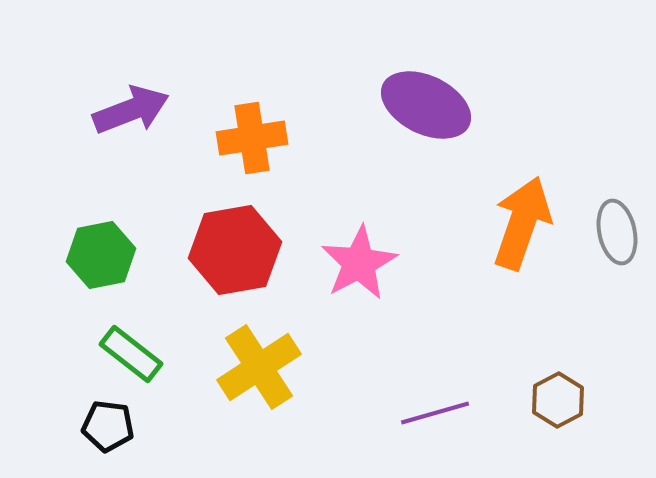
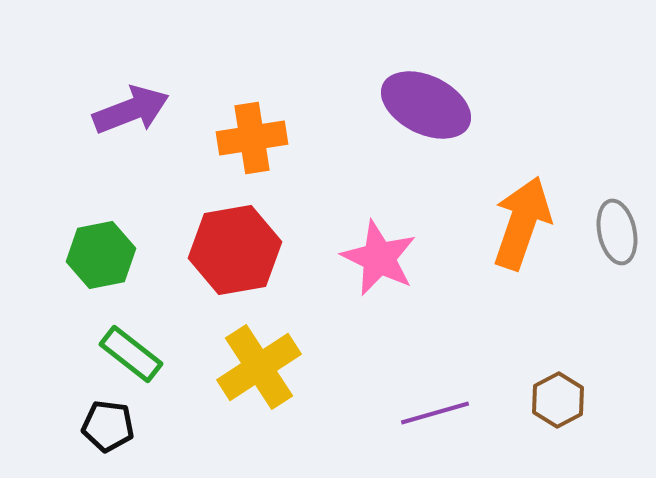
pink star: moved 20 px right, 5 px up; rotated 18 degrees counterclockwise
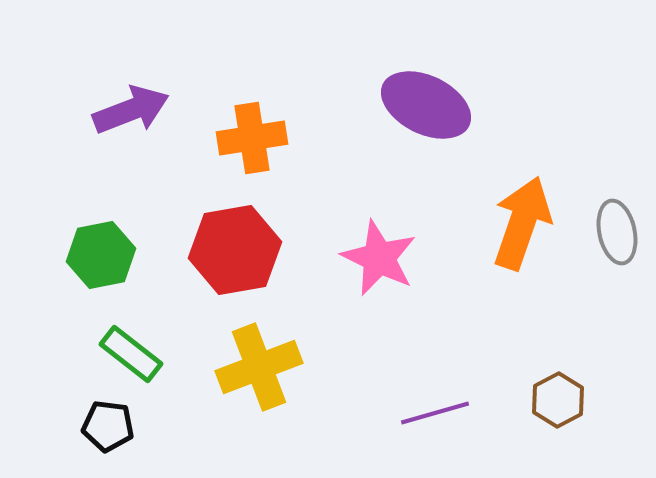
yellow cross: rotated 12 degrees clockwise
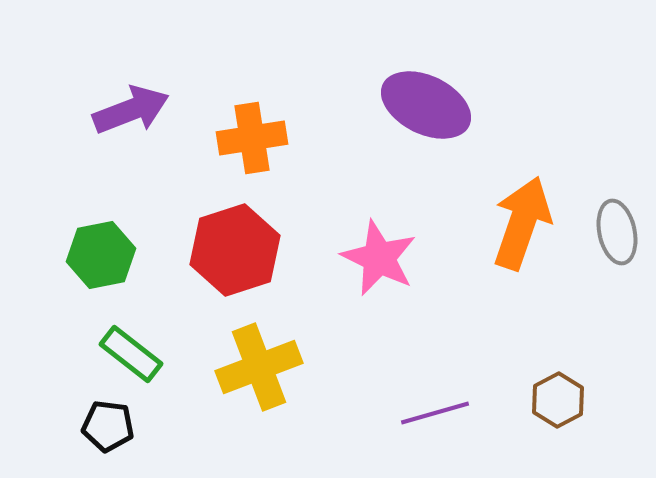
red hexagon: rotated 8 degrees counterclockwise
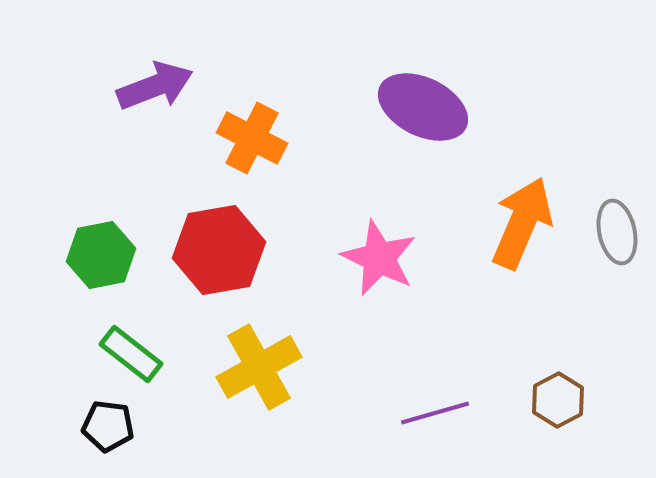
purple ellipse: moved 3 px left, 2 px down
purple arrow: moved 24 px right, 24 px up
orange cross: rotated 36 degrees clockwise
orange arrow: rotated 4 degrees clockwise
red hexagon: moved 16 px left; rotated 8 degrees clockwise
yellow cross: rotated 8 degrees counterclockwise
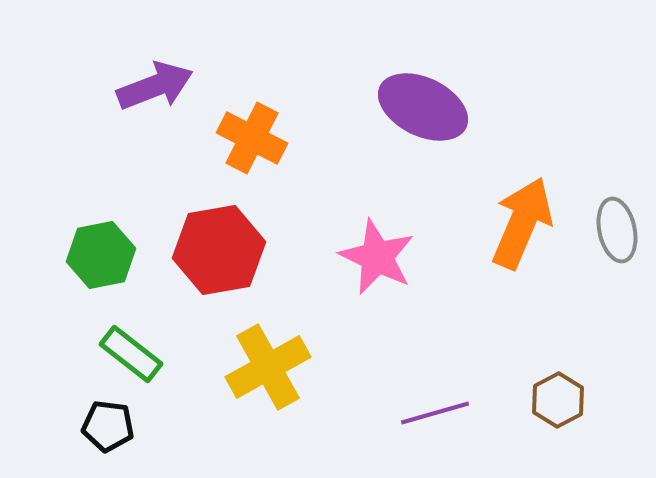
gray ellipse: moved 2 px up
pink star: moved 2 px left, 1 px up
yellow cross: moved 9 px right
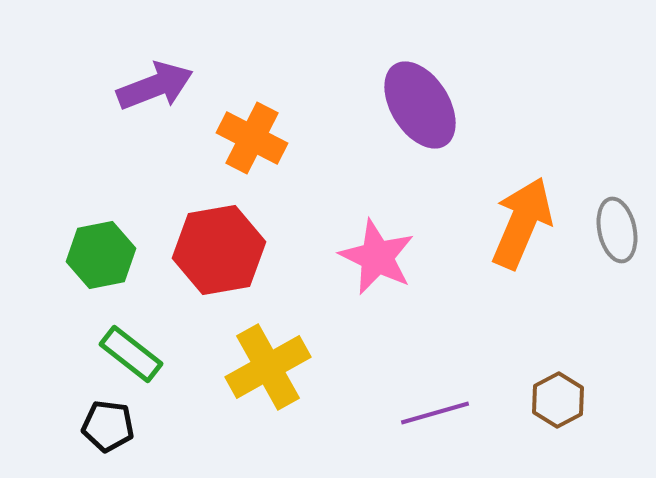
purple ellipse: moved 3 px left, 2 px up; rotated 32 degrees clockwise
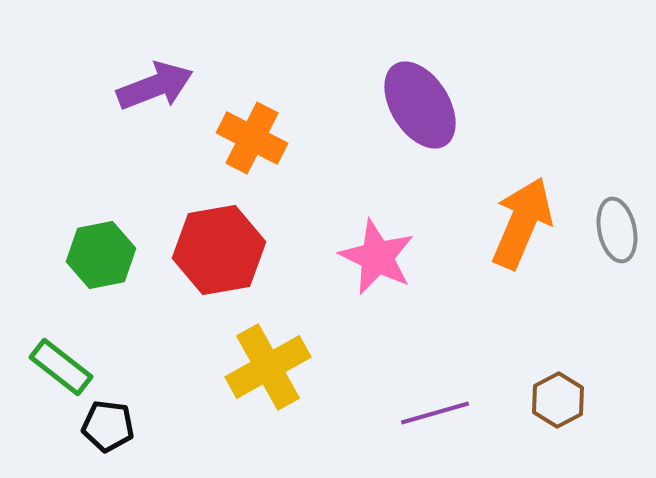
green rectangle: moved 70 px left, 13 px down
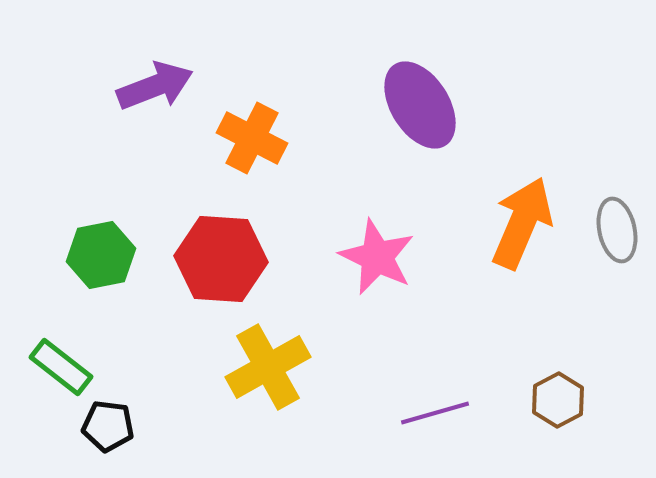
red hexagon: moved 2 px right, 9 px down; rotated 14 degrees clockwise
